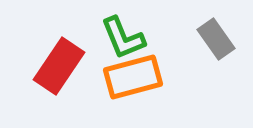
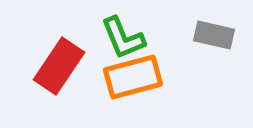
gray rectangle: moved 2 px left, 4 px up; rotated 42 degrees counterclockwise
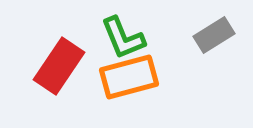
gray rectangle: rotated 45 degrees counterclockwise
orange rectangle: moved 4 px left
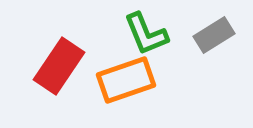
green L-shape: moved 23 px right, 4 px up
orange rectangle: moved 3 px left, 3 px down; rotated 4 degrees counterclockwise
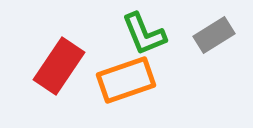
green L-shape: moved 2 px left
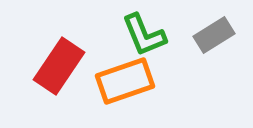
green L-shape: moved 1 px down
orange rectangle: moved 1 px left, 1 px down
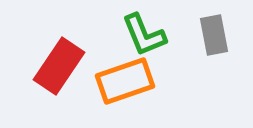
gray rectangle: rotated 69 degrees counterclockwise
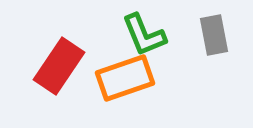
orange rectangle: moved 3 px up
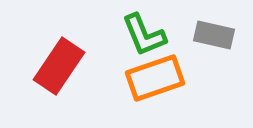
gray rectangle: rotated 66 degrees counterclockwise
orange rectangle: moved 30 px right
